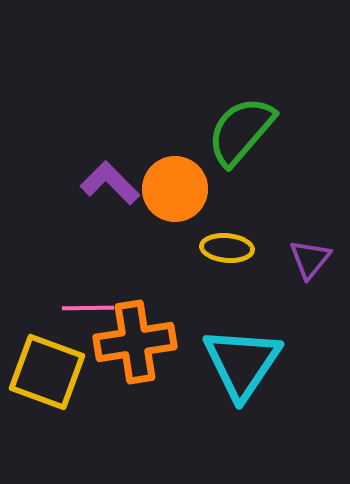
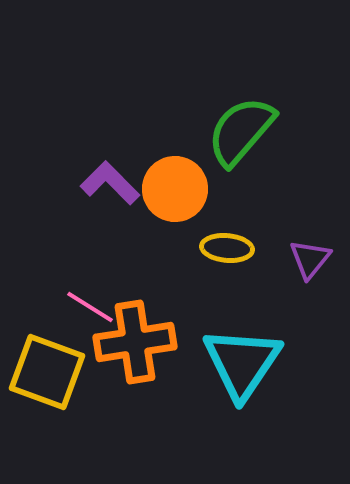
pink line: moved 2 px right, 1 px up; rotated 33 degrees clockwise
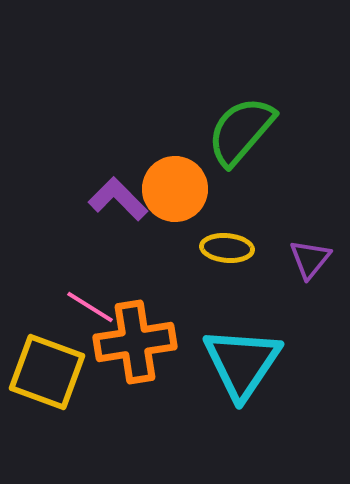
purple L-shape: moved 8 px right, 16 px down
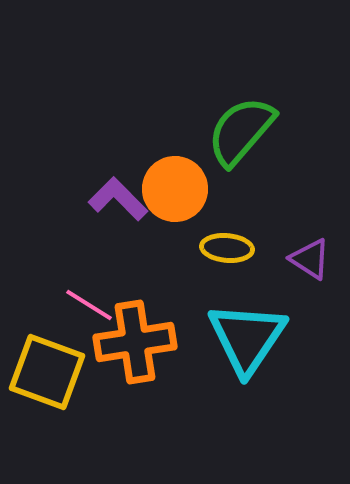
purple triangle: rotated 36 degrees counterclockwise
pink line: moved 1 px left, 2 px up
cyan triangle: moved 5 px right, 25 px up
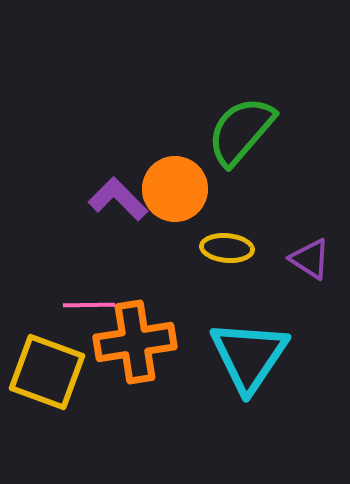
pink line: rotated 33 degrees counterclockwise
cyan triangle: moved 2 px right, 18 px down
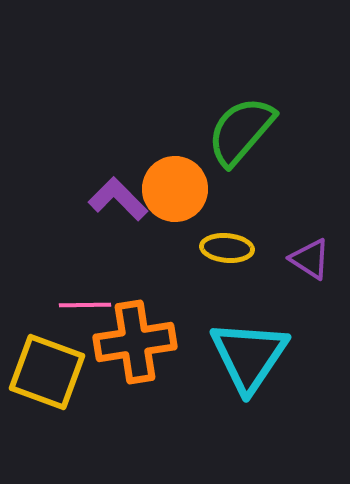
pink line: moved 4 px left
